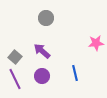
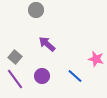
gray circle: moved 10 px left, 8 px up
pink star: moved 16 px down; rotated 21 degrees clockwise
purple arrow: moved 5 px right, 7 px up
blue line: moved 3 px down; rotated 35 degrees counterclockwise
purple line: rotated 10 degrees counterclockwise
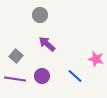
gray circle: moved 4 px right, 5 px down
gray square: moved 1 px right, 1 px up
purple line: rotated 45 degrees counterclockwise
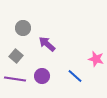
gray circle: moved 17 px left, 13 px down
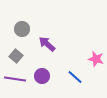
gray circle: moved 1 px left, 1 px down
blue line: moved 1 px down
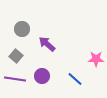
pink star: rotated 14 degrees counterclockwise
blue line: moved 2 px down
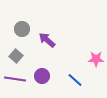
purple arrow: moved 4 px up
blue line: moved 1 px down
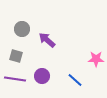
gray square: rotated 24 degrees counterclockwise
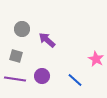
pink star: rotated 28 degrees clockwise
